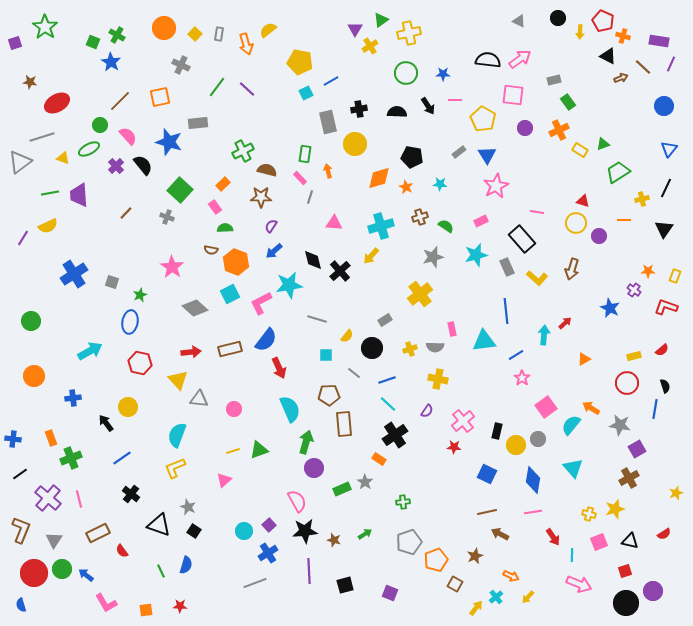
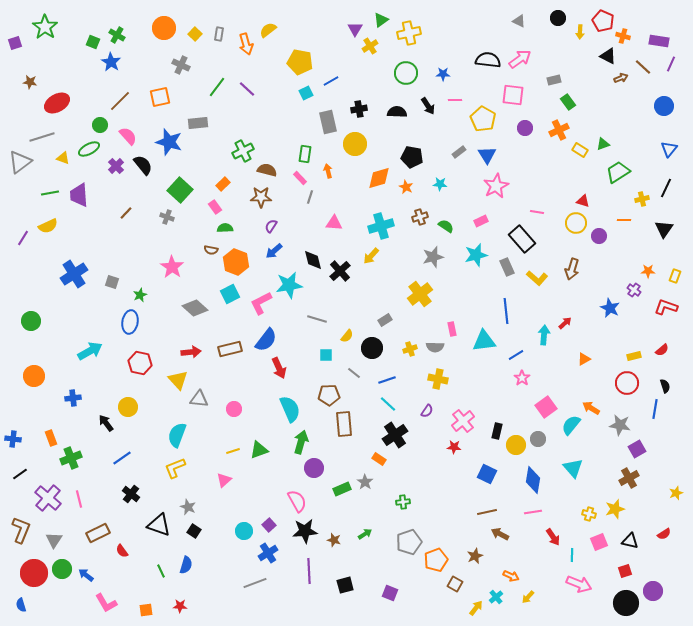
green arrow at (306, 442): moved 5 px left
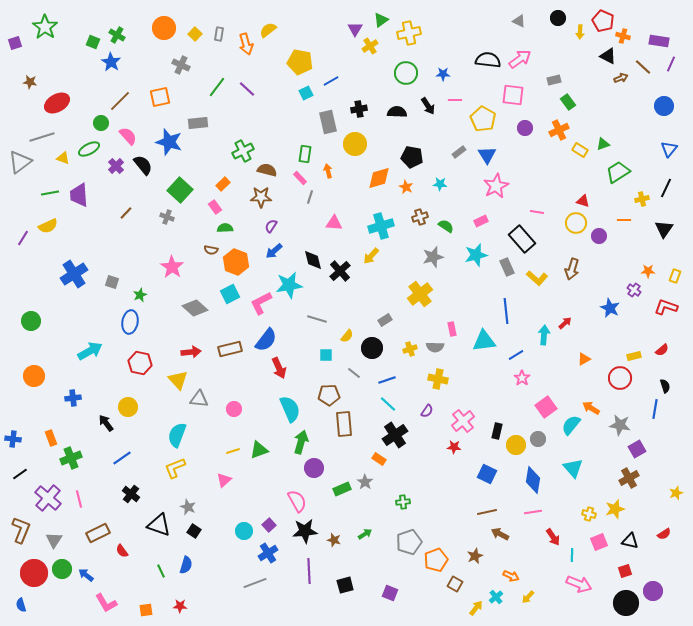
green circle at (100, 125): moved 1 px right, 2 px up
red circle at (627, 383): moved 7 px left, 5 px up
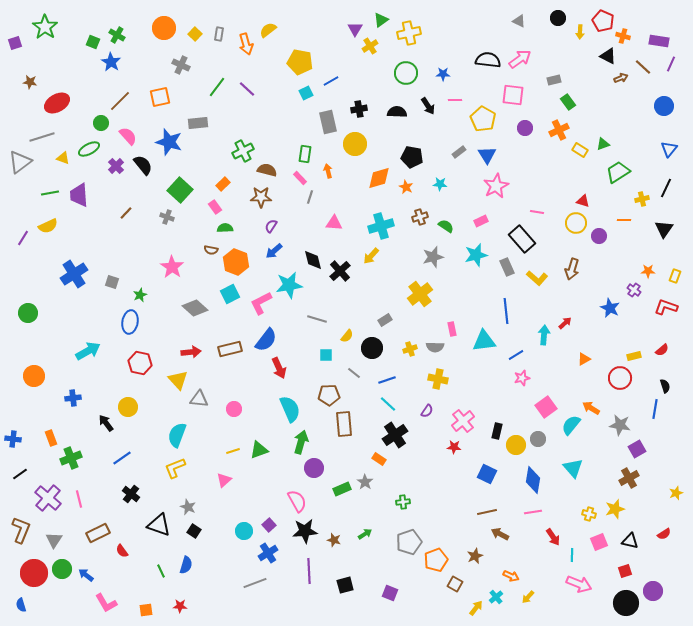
green circle at (31, 321): moved 3 px left, 8 px up
cyan arrow at (90, 351): moved 2 px left
pink star at (522, 378): rotated 21 degrees clockwise
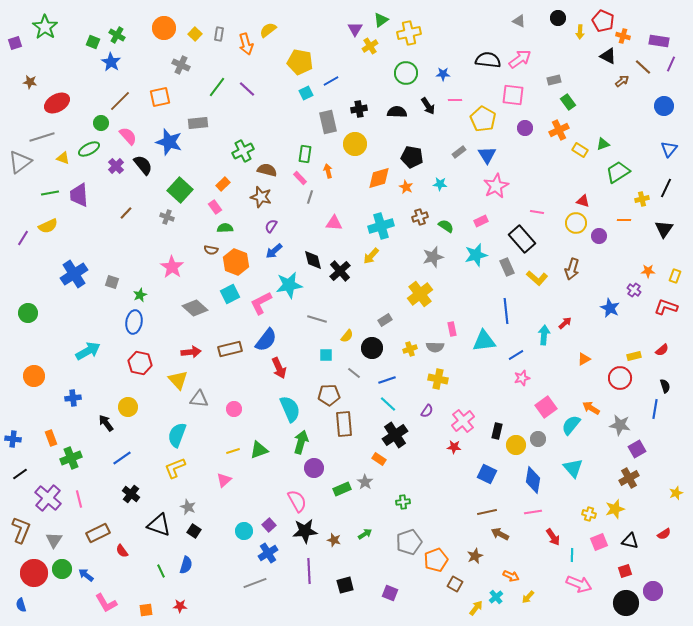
brown arrow at (621, 78): moved 1 px right, 3 px down; rotated 16 degrees counterclockwise
brown star at (261, 197): rotated 15 degrees clockwise
blue ellipse at (130, 322): moved 4 px right
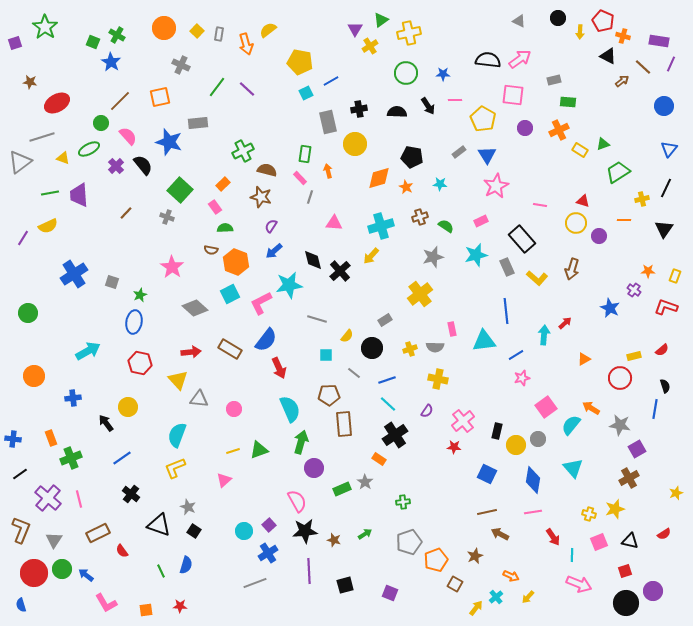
yellow square at (195, 34): moved 2 px right, 3 px up
green rectangle at (568, 102): rotated 49 degrees counterclockwise
pink line at (537, 212): moved 3 px right, 7 px up
brown rectangle at (230, 349): rotated 45 degrees clockwise
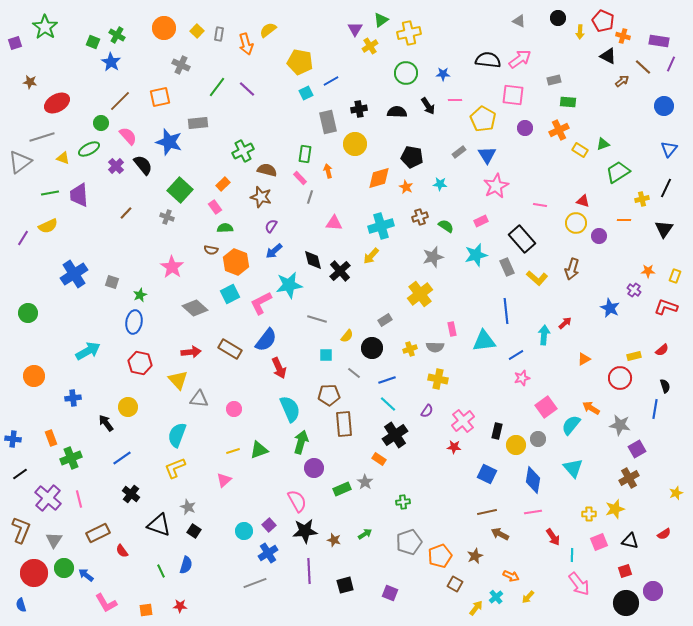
yellow cross at (589, 514): rotated 16 degrees counterclockwise
orange pentagon at (436, 560): moved 4 px right, 4 px up
green circle at (62, 569): moved 2 px right, 1 px up
pink arrow at (579, 584): rotated 30 degrees clockwise
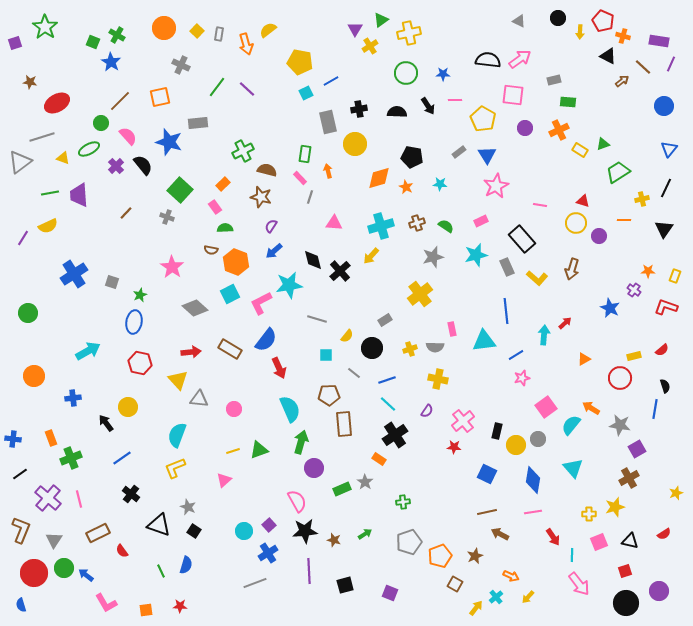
brown cross at (420, 217): moved 3 px left, 6 px down
yellow star at (615, 509): moved 2 px up
purple circle at (653, 591): moved 6 px right
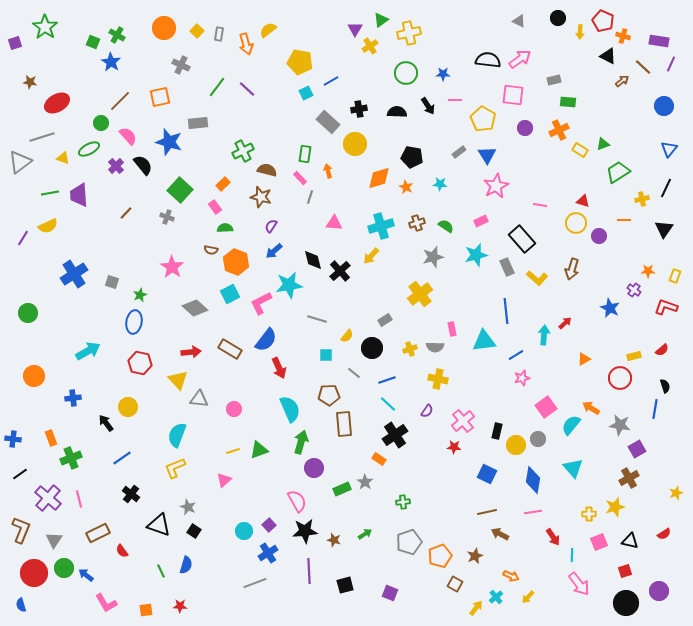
gray rectangle at (328, 122): rotated 35 degrees counterclockwise
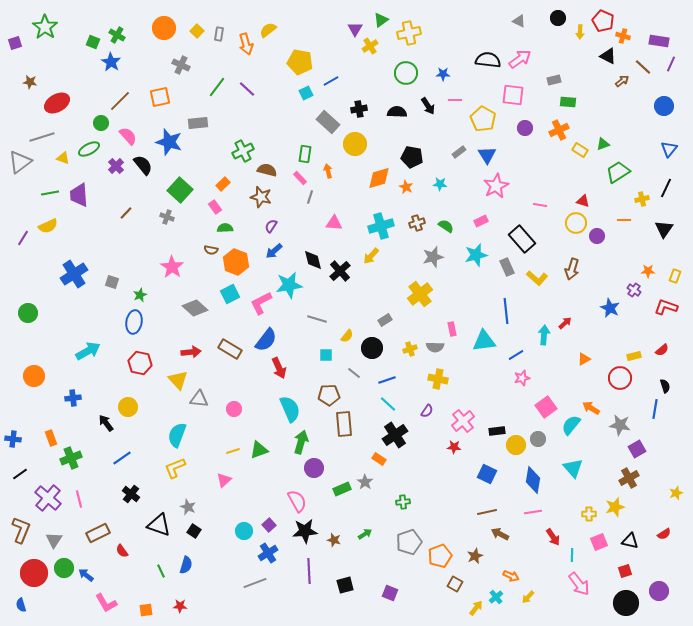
purple circle at (599, 236): moved 2 px left
black rectangle at (497, 431): rotated 70 degrees clockwise
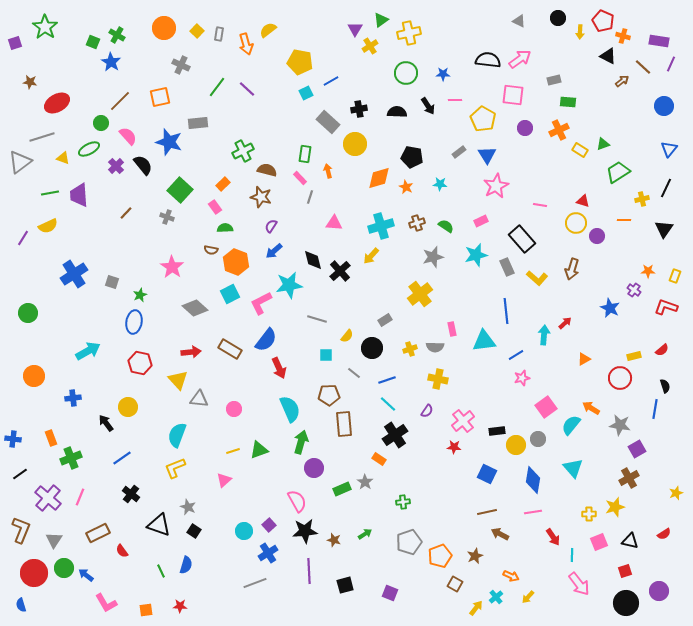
pink line at (79, 499): moved 1 px right, 2 px up; rotated 36 degrees clockwise
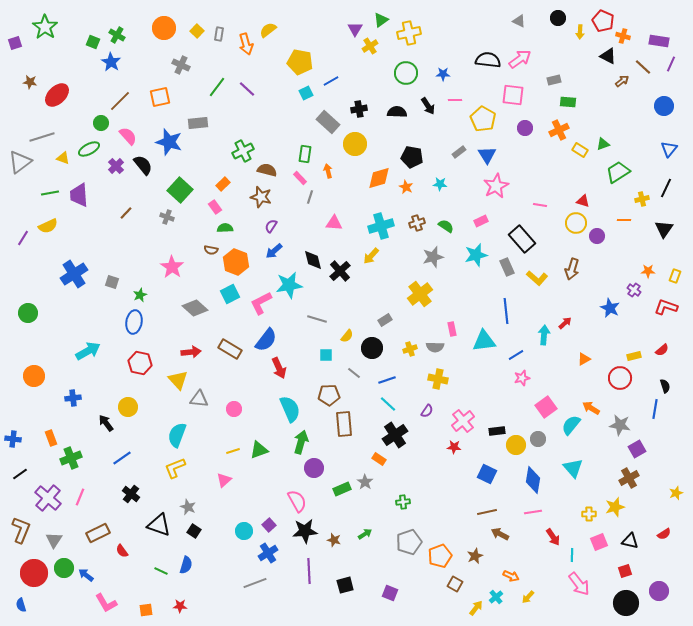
red ellipse at (57, 103): moved 8 px up; rotated 15 degrees counterclockwise
green line at (161, 571): rotated 40 degrees counterclockwise
